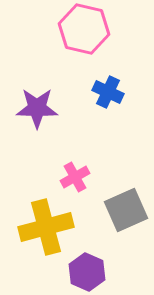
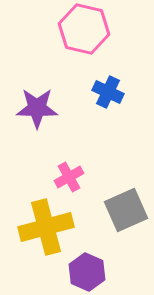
pink cross: moved 6 px left
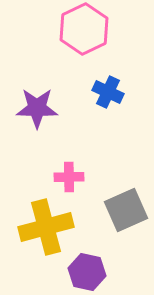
pink hexagon: rotated 21 degrees clockwise
pink cross: rotated 28 degrees clockwise
purple hexagon: rotated 12 degrees counterclockwise
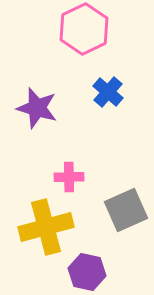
blue cross: rotated 16 degrees clockwise
purple star: rotated 15 degrees clockwise
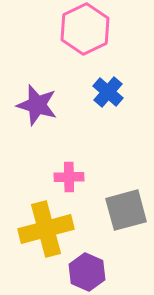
pink hexagon: moved 1 px right
purple star: moved 3 px up
gray square: rotated 9 degrees clockwise
yellow cross: moved 2 px down
purple hexagon: rotated 12 degrees clockwise
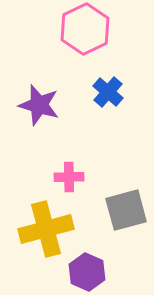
purple star: moved 2 px right
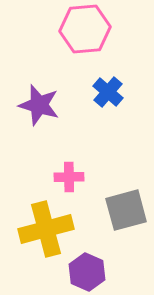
pink hexagon: rotated 21 degrees clockwise
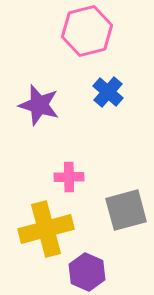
pink hexagon: moved 2 px right, 2 px down; rotated 9 degrees counterclockwise
